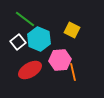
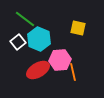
yellow square: moved 6 px right, 2 px up; rotated 14 degrees counterclockwise
red ellipse: moved 8 px right
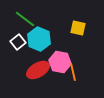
pink hexagon: moved 2 px down; rotated 15 degrees clockwise
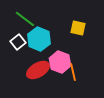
pink hexagon: rotated 10 degrees clockwise
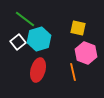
cyan hexagon: rotated 20 degrees clockwise
pink hexagon: moved 26 px right, 9 px up
red ellipse: rotated 45 degrees counterclockwise
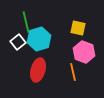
green line: moved 1 px right, 3 px down; rotated 40 degrees clockwise
pink hexagon: moved 2 px left, 1 px up
